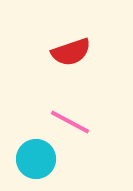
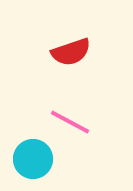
cyan circle: moved 3 px left
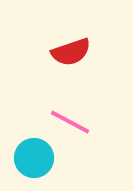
cyan circle: moved 1 px right, 1 px up
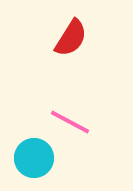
red semicircle: moved 14 px up; rotated 39 degrees counterclockwise
